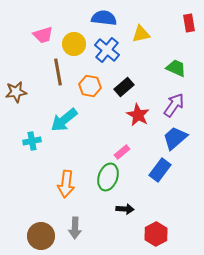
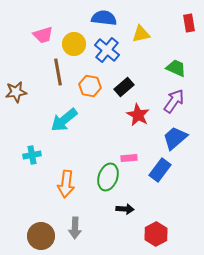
purple arrow: moved 4 px up
cyan cross: moved 14 px down
pink rectangle: moved 7 px right, 6 px down; rotated 35 degrees clockwise
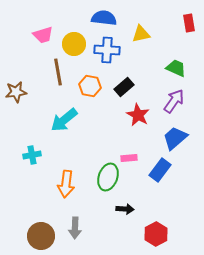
blue cross: rotated 35 degrees counterclockwise
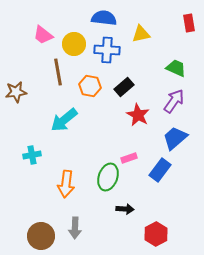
pink trapezoid: rotated 55 degrees clockwise
pink rectangle: rotated 14 degrees counterclockwise
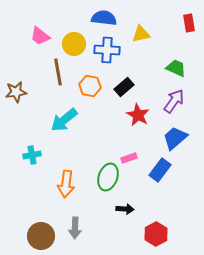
pink trapezoid: moved 3 px left, 1 px down
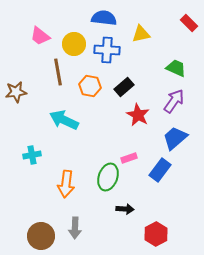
red rectangle: rotated 36 degrees counterclockwise
cyan arrow: rotated 64 degrees clockwise
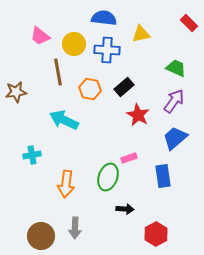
orange hexagon: moved 3 px down
blue rectangle: moved 3 px right, 6 px down; rotated 45 degrees counterclockwise
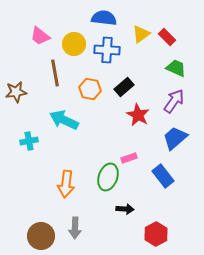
red rectangle: moved 22 px left, 14 px down
yellow triangle: rotated 24 degrees counterclockwise
brown line: moved 3 px left, 1 px down
cyan cross: moved 3 px left, 14 px up
blue rectangle: rotated 30 degrees counterclockwise
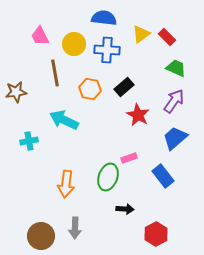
pink trapezoid: rotated 25 degrees clockwise
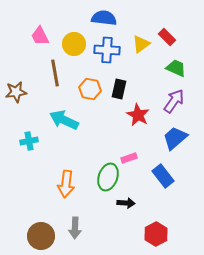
yellow triangle: moved 10 px down
black rectangle: moved 5 px left, 2 px down; rotated 36 degrees counterclockwise
black arrow: moved 1 px right, 6 px up
